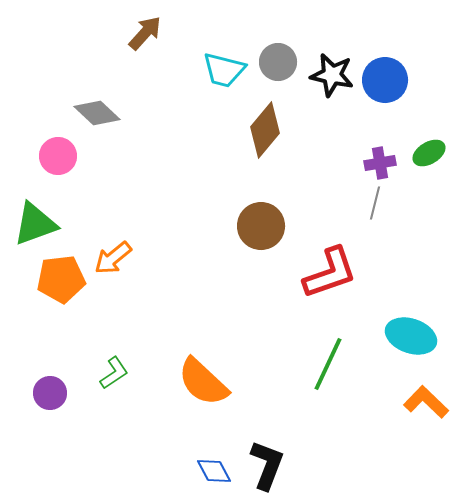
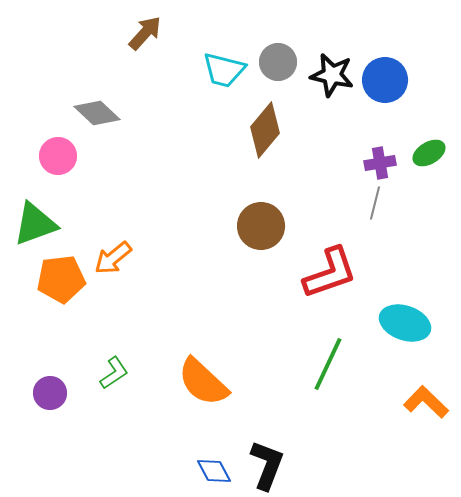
cyan ellipse: moved 6 px left, 13 px up
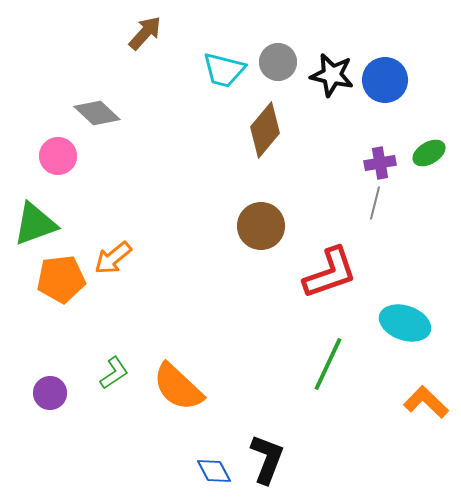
orange semicircle: moved 25 px left, 5 px down
black L-shape: moved 6 px up
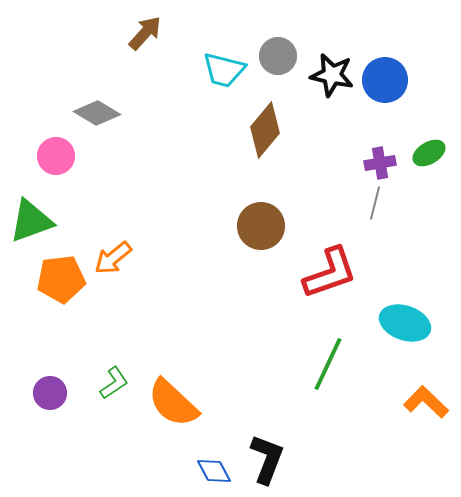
gray circle: moved 6 px up
gray diamond: rotated 12 degrees counterclockwise
pink circle: moved 2 px left
green triangle: moved 4 px left, 3 px up
green L-shape: moved 10 px down
orange semicircle: moved 5 px left, 16 px down
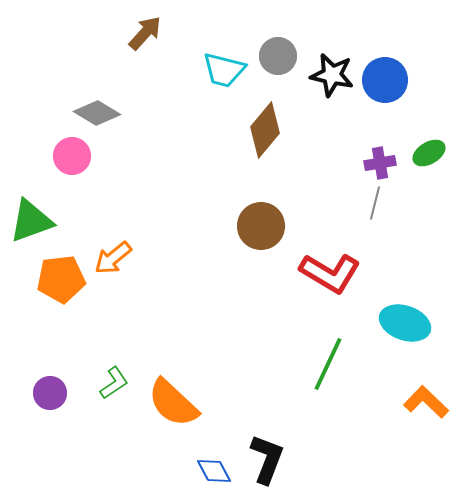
pink circle: moved 16 px right
red L-shape: rotated 50 degrees clockwise
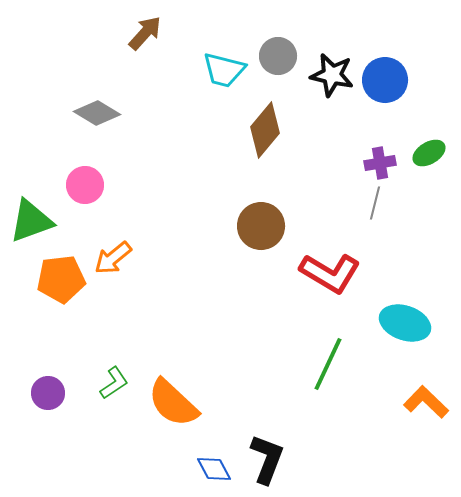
pink circle: moved 13 px right, 29 px down
purple circle: moved 2 px left
blue diamond: moved 2 px up
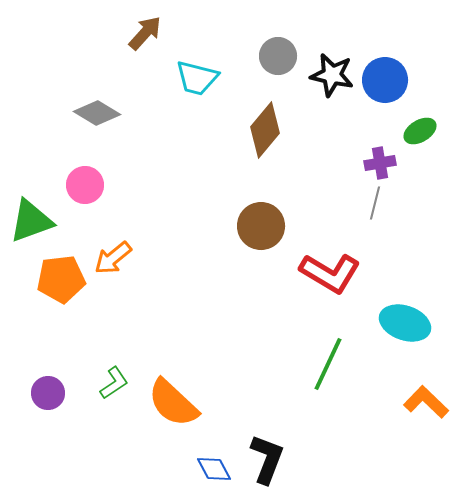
cyan trapezoid: moved 27 px left, 8 px down
green ellipse: moved 9 px left, 22 px up
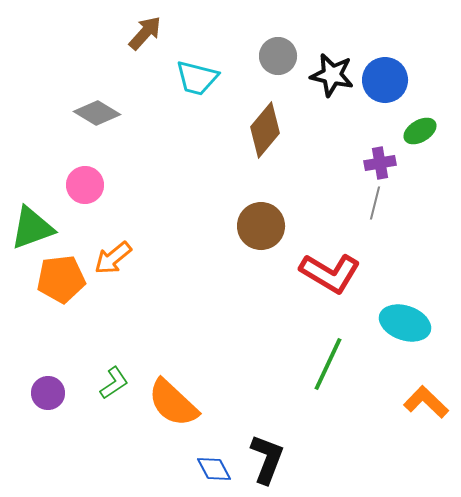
green triangle: moved 1 px right, 7 px down
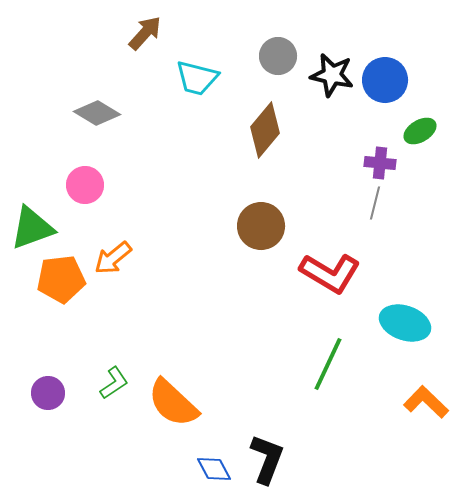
purple cross: rotated 16 degrees clockwise
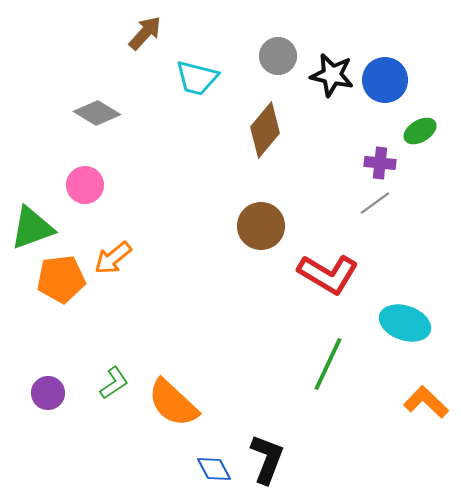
gray line: rotated 40 degrees clockwise
red L-shape: moved 2 px left, 1 px down
